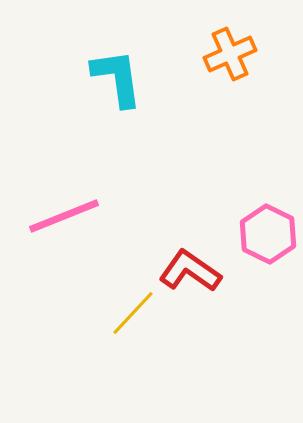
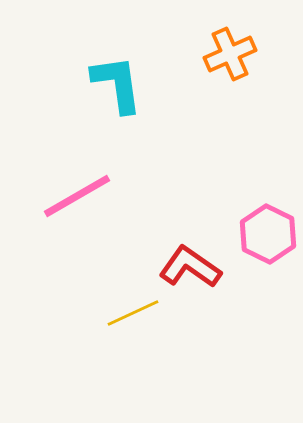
cyan L-shape: moved 6 px down
pink line: moved 13 px right, 20 px up; rotated 8 degrees counterclockwise
red L-shape: moved 4 px up
yellow line: rotated 22 degrees clockwise
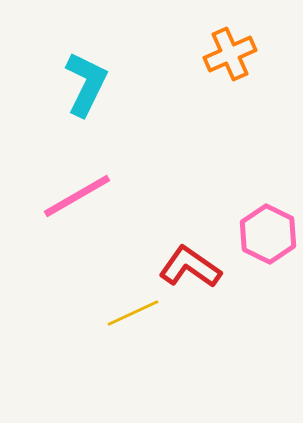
cyan L-shape: moved 31 px left; rotated 34 degrees clockwise
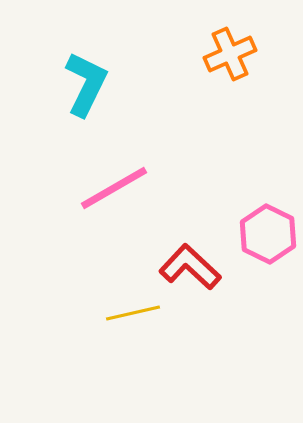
pink line: moved 37 px right, 8 px up
red L-shape: rotated 8 degrees clockwise
yellow line: rotated 12 degrees clockwise
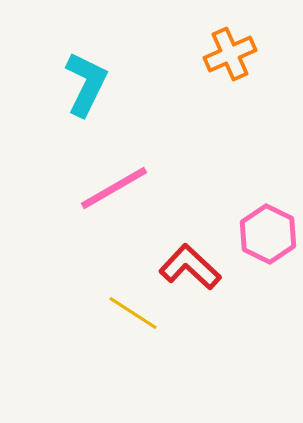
yellow line: rotated 46 degrees clockwise
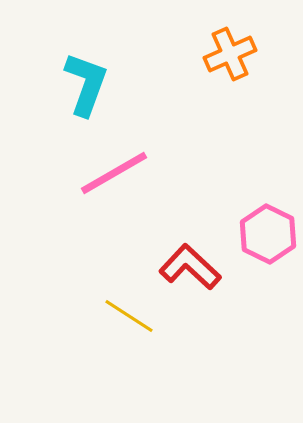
cyan L-shape: rotated 6 degrees counterclockwise
pink line: moved 15 px up
yellow line: moved 4 px left, 3 px down
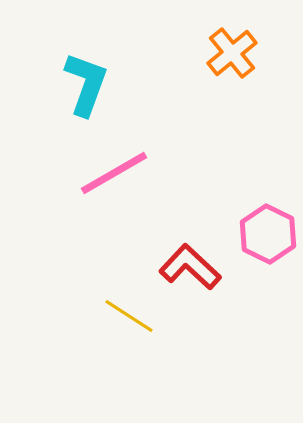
orange cross: moved 2 px right, 1 px up; rotated 15 degrees counterclockwise
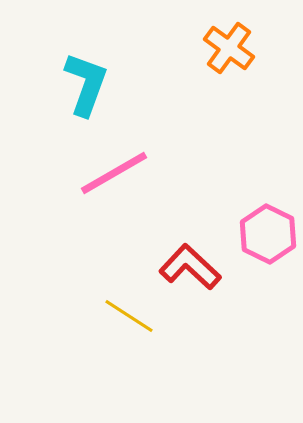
orange cross: moved 3 px left, 5 px up; rotated 15 degrees counterclockwise
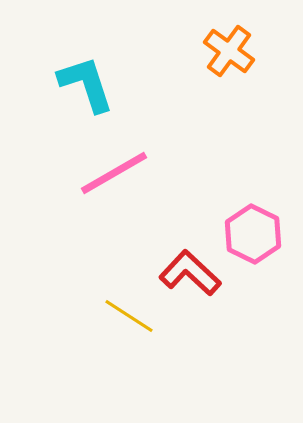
orange cross: moved 3 px down
cyan L-shape: rotated 38 degrees counterclockwise
pink hexagon: moved 15 px left
red L-shape: moved 6 px down
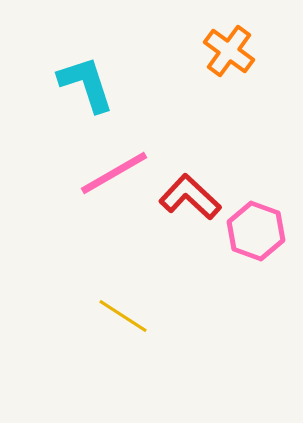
pink hexagon: moved 3 px right, 3 px up; rotated 6 degrees counterclockwise
red L-shape: moved 76 px up
yellow line: moved 6 px left
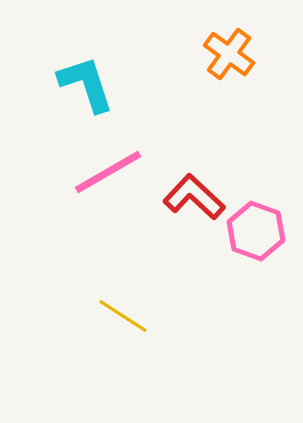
orange cross: moved 3 px down
pink line: moved 6 px left, 1 px up
red L-shape: moved 4 px right
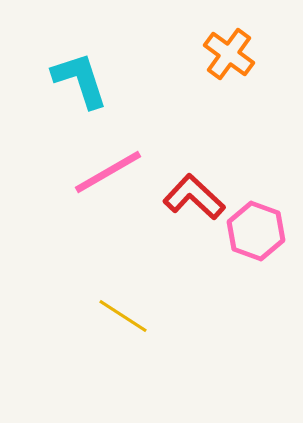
cyan L-shape: moved 6 px left, 4 px up
